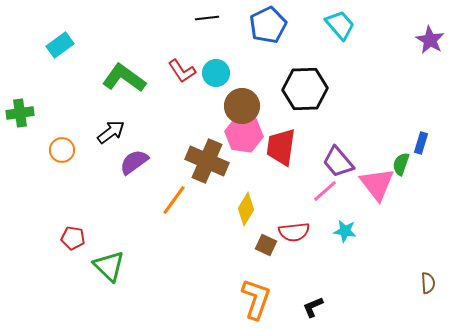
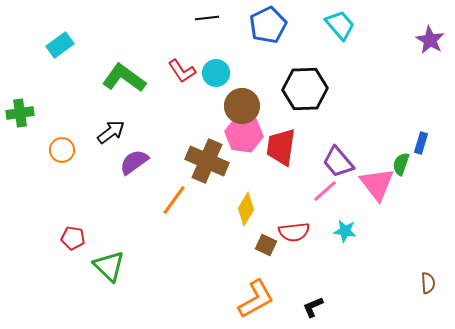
orange L-shape: rotated 42 degrees clockwise
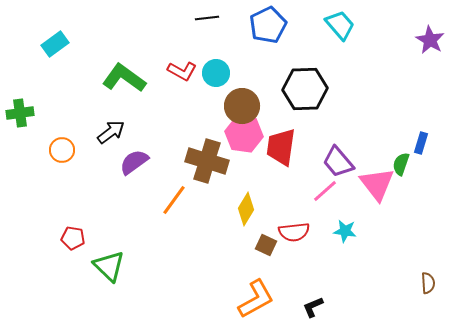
cyan rectangle: moved 5 px left, 1 px up
red L-shape: rotated 28 degrees counterclockwise
brown cross: rotated 6 degrees counterclockwise
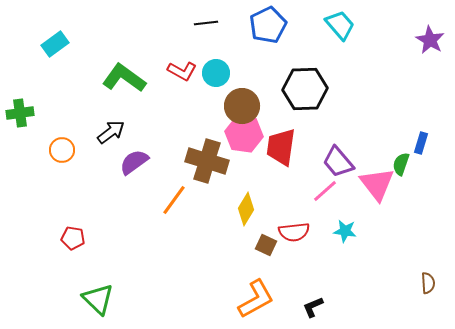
black line: moved 1 px left, 5 px down
green triangle: moved 11 px left, 33 px down
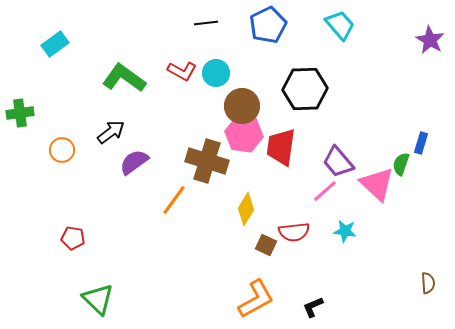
pink triangle: rotated 9 degrees counterclockwise
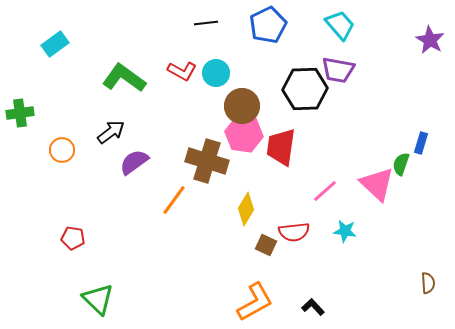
purple trapezoid: moved 92 px up; rotated 40 degrees counterclockwise
orange L-shape: moved 1 px left, 3 px down
black L-shape: rotated 70 degrees clockwise
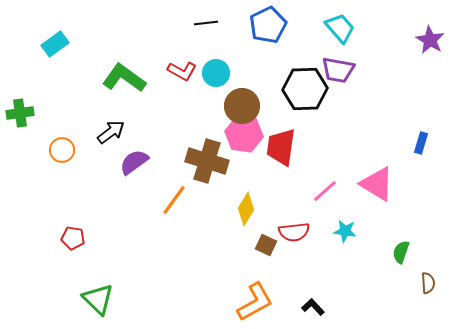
cyan trapezoid: moved 3 px down
green semicircle: moved 88 px down
pink triangle: rotated 12 degrees counterclockwise
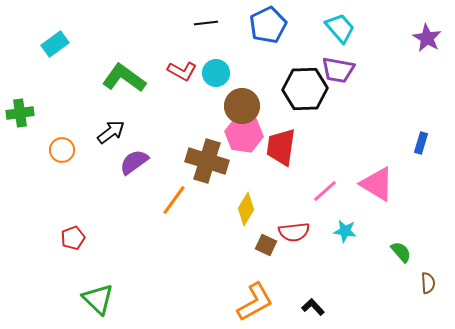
purple star: moved 3 px left, 2 px up
red pentagon: rotated 30 degrees counterclockwise
green semicircle: rotated 120 degrees clockwise
